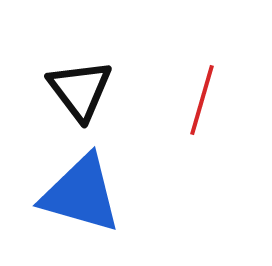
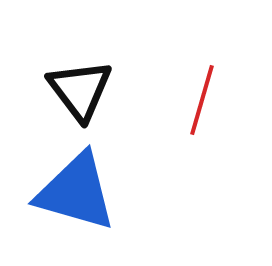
blue triangle: moved 5 px left, 2 px up
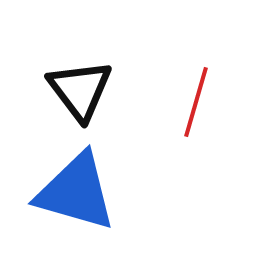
red line: moved 6 px left, 2 px down
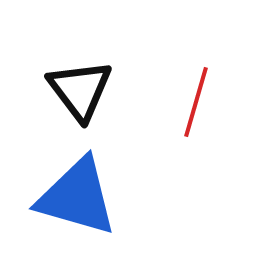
blue triangle: moved 1 px right, 5 px down
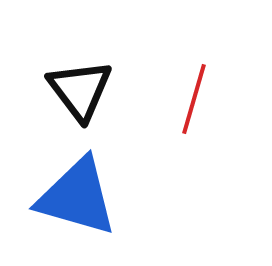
red line: moved 2 px left, 3 px up
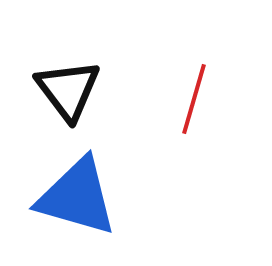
black triangle: moved 12 px left
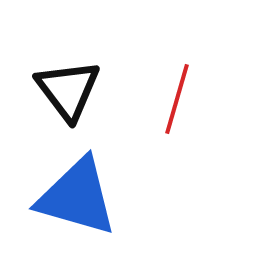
red line: moved 17 px left
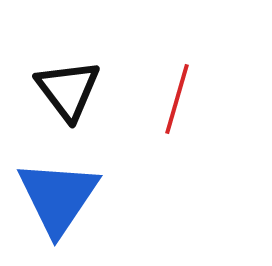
blue triangle: moved 19 px left; rotated 48 degrees clockwise
